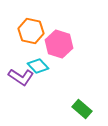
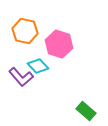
orange hexagon: moved 6 px left
purple L-shape: rotated 15 degrees clockwise
green rectangle: moved 4 px right, 2 px down
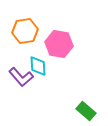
orange hexagon: rotated 20 degrees counterclockwise
pink hexagon: rotated 8 degrees counterclockwise
cyan diamond: rotated 40 degrees clockwise
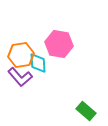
orange hexagon: moved 4 px left, 24 px down
cyan diamond: moved 3 px up
purple L-shape: moved 1 px left
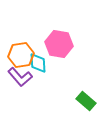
green rectangle: moved 10 px up
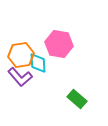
green rectangle: moved 9 px left, 2 px up
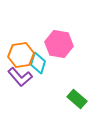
cyan diamond: rotated 20 degrees clockwise
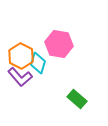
orange hexagon: moved 1 px down; rotated 25 degrees counterclockwise
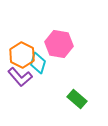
orange hexagon: moved 1 px right, 1 px up
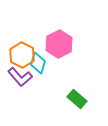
pink hexagon: rotated 24 degrees clockwise
